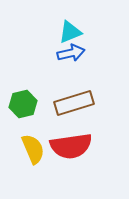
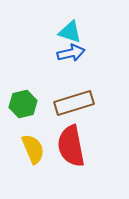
cyan triangle: rotated 40 degrees clockwise
red semicircle: rotated 87 degrees clockwise
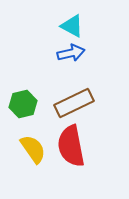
cyan triangle: moved 2 px right, 6 px up; rotated 10 degrees clockwise
brown rectangle: rotated 9 degrees counterclockwise
yellow semicircle: rotated 12 degrees counterclockwise
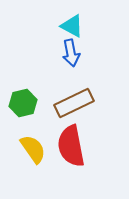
blue arrow: rotated 92 degrees clockwise
green hexagon: moved 1 px up
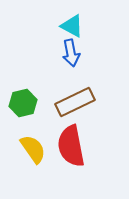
brown rectangle: moved 1 px right, 1 px up
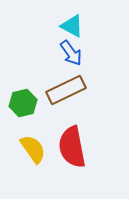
blue arrow: rotated 24 degrees counterclockwise
brown rectangle: moved 9 px left, 12 px up
red semicircle: moved 1 px right, 1 px down
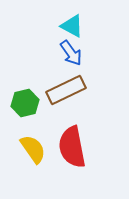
green hexagon: moved 2 px right
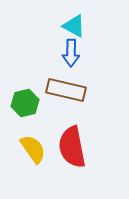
cyan triangle: moved 2 px right
blue arrow: rotated 36 degrees clockwise
brown rectangle: rotated 39 degrees clockwise
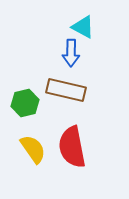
cyan triangle: moved 9 px right, 1 px down
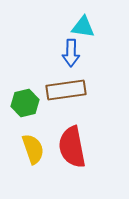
cyan triangle: rotated 20 degrees counterclockwise
brown rectangle: rotated 21 degrees counterclockwise
yellow semicircle: rotated 16 degrees clockwise
